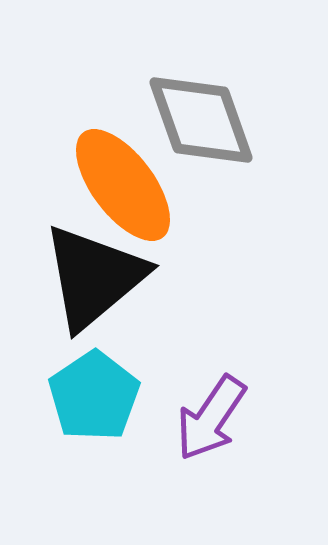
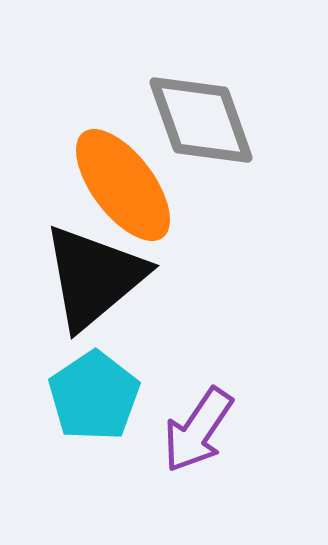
purple arrow: moved 13 px left, 12 px down
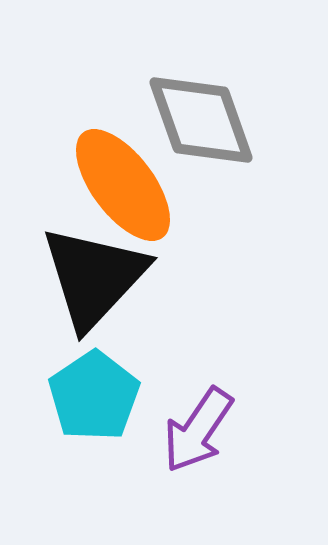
black triangle: rotated 7 degrees counterclockwise
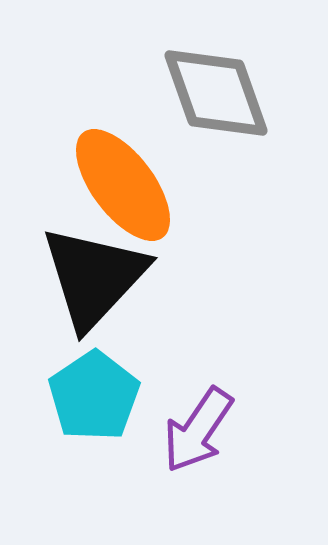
gray diamond: moved 15 px right, 27 px up
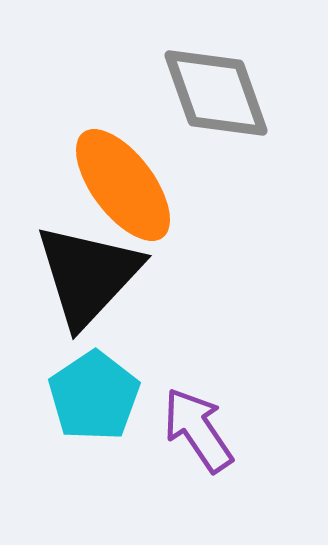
black triangle: moved 6 px left, 2 px up
purple arrow: rotated 112 degrees clockwise
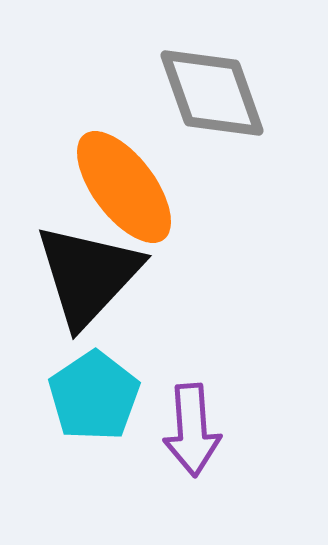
gray diamond: moved 4 px left
orange ellipse: moved 1 px right, 2 px down
purple arrow: moved 6 px left; rotated 150 degrees counterclockwise
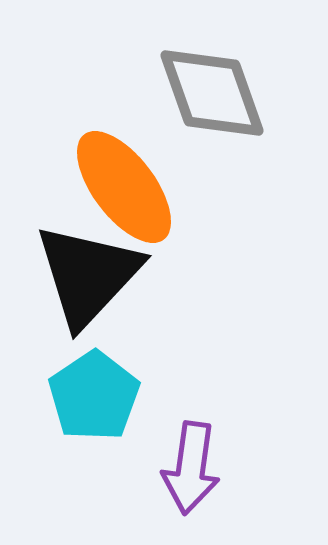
purple arrow: moved 1 px left, 38 px down; rotated 12 degrees clockwise
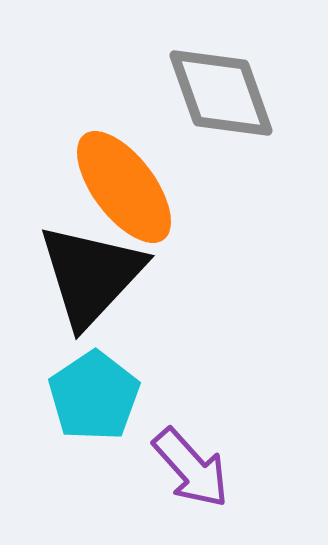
gray diamond: moved 9 px right
black triangle: moved 3 px right
purple arrow: rotated 50 degrees counterclockwise
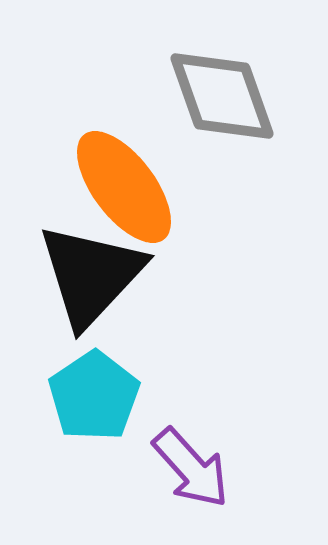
gray diamond: moved 1 px right, 3 px down
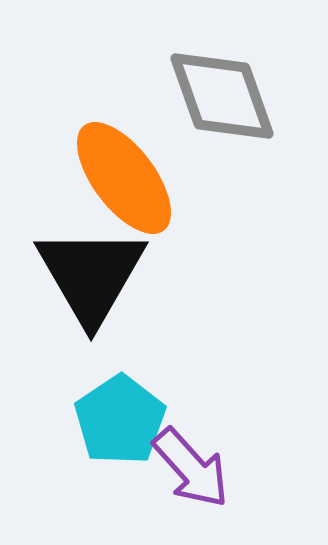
orange ellipse: moved 9 px up
black triangle: rotated 13 degrees counterclockwise
cyan pentagon: moved 26 px right, 24 px down
